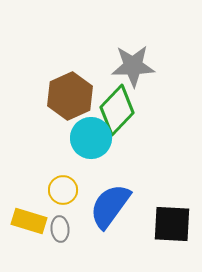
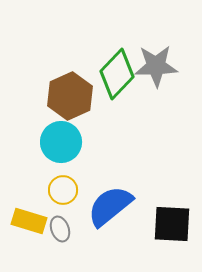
gray star: moved 23 px right
green diamond: moved 36 px up
cyan circle: moved 30 px left, 4 px down
blue semicircle: rotated 15 degrees clockwise
gray ellipse: rotated 15 degrees counterclockwise
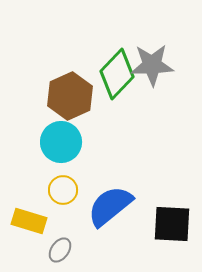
gray star: moved 4 px left, 1 px up
gray ellipse: moved 21 px down; rotated 55 degrees clockwise
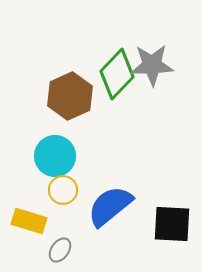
cyan circle: moved 6 px left, 14 px down
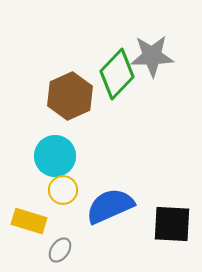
gray star: moved 9 px up
blue semicircle: rotated 15 degrees clockwise
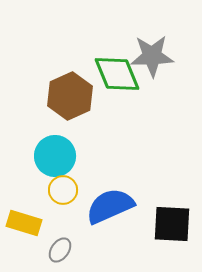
green diamond: rotated 66 degrees counterclockwise
yellow rectangle: moved 5 px left, 2 px down
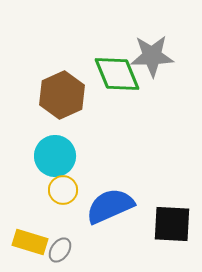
brown hexagon: moved 8 px left, 1 px up
yellow rectangle: moved 6 px right, 19 px down
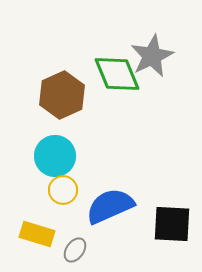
gray star: rotated 24 degrees counterclockwise
yellow rectangle: moved 7 px right, 8 px up
gray ellipse: moved 15 px right
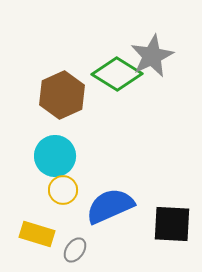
green diamond: rotated 36 degrees counterclockwise
